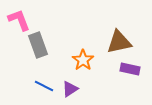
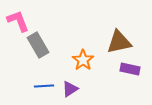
pink L-shape: moved 1 px left, 1 px down
gray rectangle: rotated 10 degrees counterclockwise
blue line: rotated 30 degrees counterclockwise
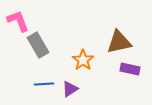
blue line: moved 2 px up
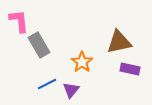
pink L-shape: moved 1 px right; rotated 15 degrees clockwise
gray rectangle: moved 1 px right
orange star: moved 1 px left, 2 px down
blue line: moved 3 px right; rotated 24 degrees counterclockwise
purple triangle: moved 1 px right, 1 px down; rotated 18 degrees counterclockwise
